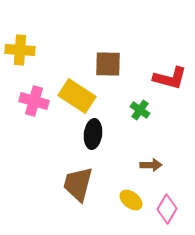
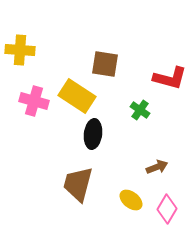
brown square: moved 3 px left; rotated 8 degrees clockwise
brown arrow: moved 6 px right, 2 px down; rotated 20 degrees counterclockwise
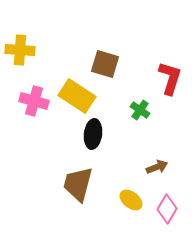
brown square: rotated 8 degrees clockwise
red L-shape: rotated 88 degrees counterclockwise
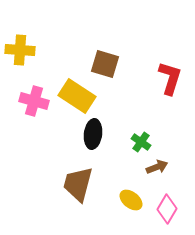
green cross: moved 1 px right, 32 px down
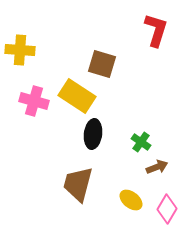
brown square: moved 3 px left
red L-shape: moved 14 px left, 48 px up
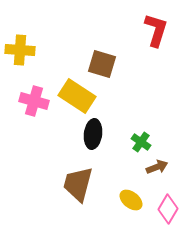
pink diamond: moved 1 px right
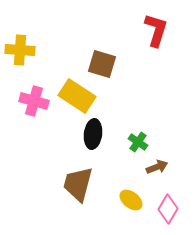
green cross: moved 3 px left
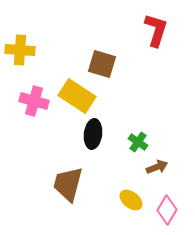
brown trapezoid: moved 10 px left
pink diamond: moved 1 px left, 1 px down
